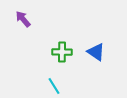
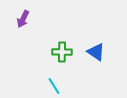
purple arrow: rotated 114 degrees counterclockwise
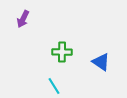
blue triangle: moved 5 px right, 10 px down
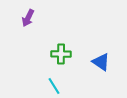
purple arrow: moved 5 px right, 1 px up
green cross: moved 1 px left, 2 px down
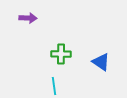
purple arrow: rotated 114 degrees counterclockwise
cyan line: rotated 24 degrees clockwise
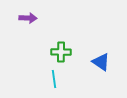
green cross: moved 2 px up
cyan line: moved 7 px up
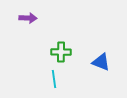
blue triangle: rotated 12 degrees counterclockwise
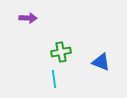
green cross: rotated 12 degrees counterclockwise
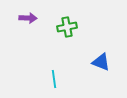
green cross: moved 6 px right, 25 px up
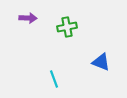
cyan line: rotated 12 degrees counterclockwise
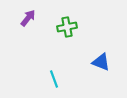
purple arrow: rotated 54 degrees counterclockwise
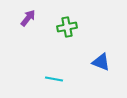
cyan line: rotated 60 degrees counterclockwise
